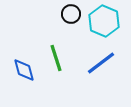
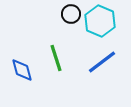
cyan hexagon: moved 4 px left
blue line: moved 1 px right, 1 px up
blue diamond: moved 2 px left
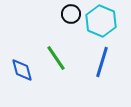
cyan hexagon: moved 1 px right
green line: rotated 16 degrees counterclockwise
blue line: rotated 36 degrees counterclockwise
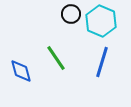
blue diamond: moved 1 px left, 1 px down
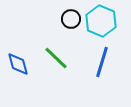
black circle: moved 5 px down
green line: rotated 12 degrees counterclockwise
blue diamond: moved 3 px left, 7 px up
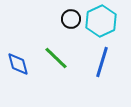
cyan hexagon: rotated 12 degrees clockwise
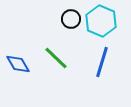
cyan hexagon: rotated 12 degrees counterclockwise
blue diamond: rotated 15 degrees counterclockwise
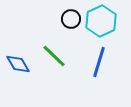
cyan hexagon: rotated 12 degrees clockwise
green line: moved 2 px left, 2 px up
blue line: moved 3 px left
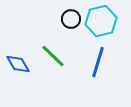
cyan hexagon: rotated 12 degrees clockwise
green line: moved 1 px left
blue line: moved 1 px left
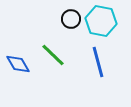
cyan hexagon: rotated 24 degrees clockwise
green line: moved 1 px up
blue line: rotated 32 degrees counterclockwise
